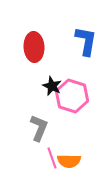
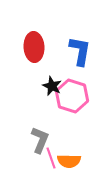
blue L-shape: moved 6 px left, 10 px down
gray L-shape: moved 1 px right, 12 px down
pink line: moved 1 px left
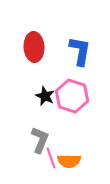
black star: moved 7 px left, 10 px down
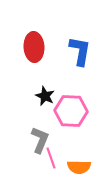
pink hexagon: moved 1 px left, 15 px down; rotated 16 degrees counterclockwise
orange semicircle: moved 10 px right, 6 px down
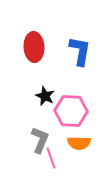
orange semicircle: moved 24 px up
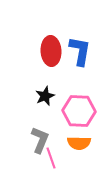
red ellipse: moved 17 px right, 4 px down
black star: rotated 24 degrees clockwise
pink hexagon: moved 8 px right
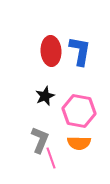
pink hexagon: rotated 8 degrees clockwise
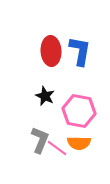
black star: rotated 24 degrees counterclockwise
pink line: moved 6 px right, 10 px up; rotated 35 degrees counterclockwise
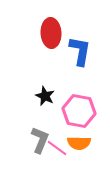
red ellipse: moved 18 px up
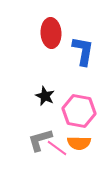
blue L-shape: moved 3 px right
gray L-shape: rotated 128 degrees counterclockwise
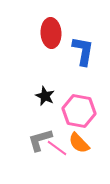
orange semicircle: rotated 45 degrees clockwise
